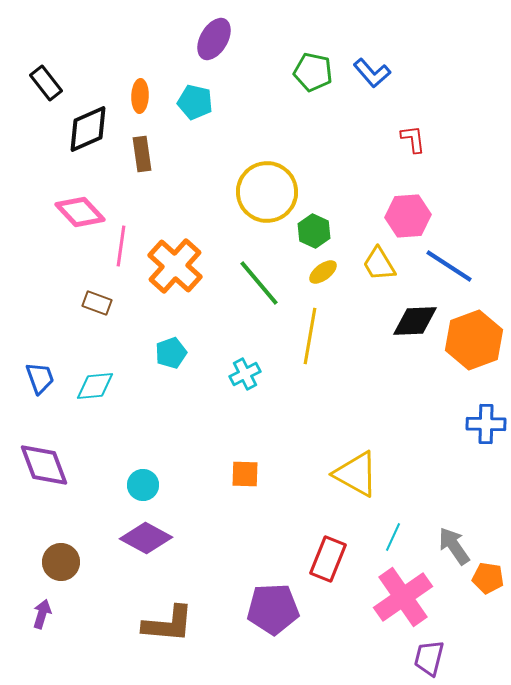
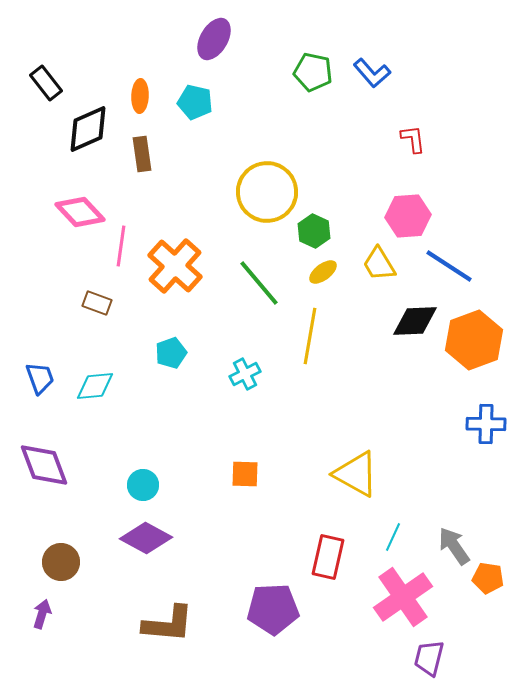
red rectangle at (328, 559): moved 2 px up; rotated 9 degrees counterclockwise
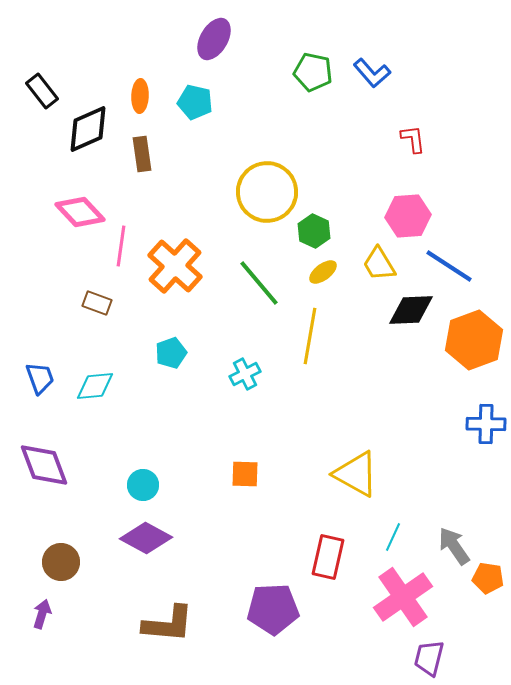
black rectangle at (46, 83): moved 4 px left, 8 px down
black diamond at (415, 321): moved 4 px left, 11 px up
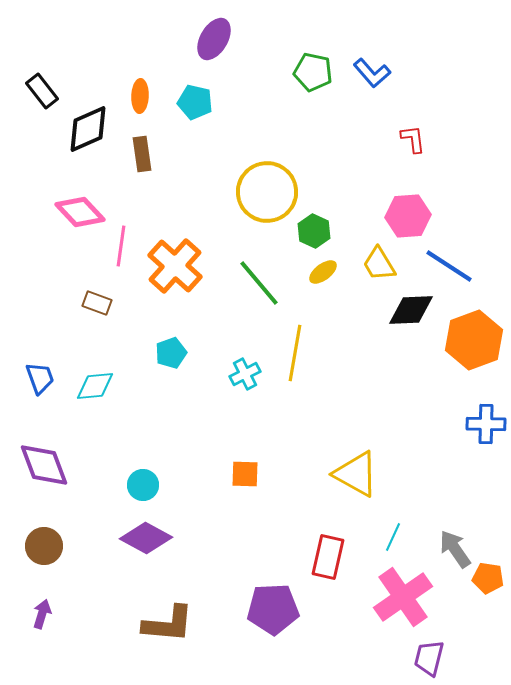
yellow line at (310, 336): moved 15 px left, 17 px down
gray arrow at (454, 546): moved 1 px right, 3 px down
brown circle at (61, 562): moved 17 px left, 16 px up
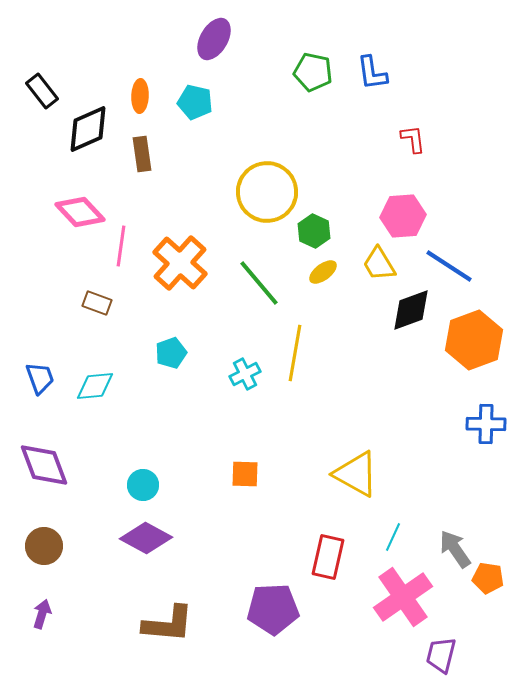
blue L-shape at (372, 73): rotated 33 degrees clockwise
pink hexagon at (408, 216): moved 5 px left
orange cross at (175, 266): moved 5 px right, 3 px up
black diamond at (411, 310): rotated 18 degrees counterclockwise
purple trapezoid at (429, 658): moved 12 px right, 3 px up
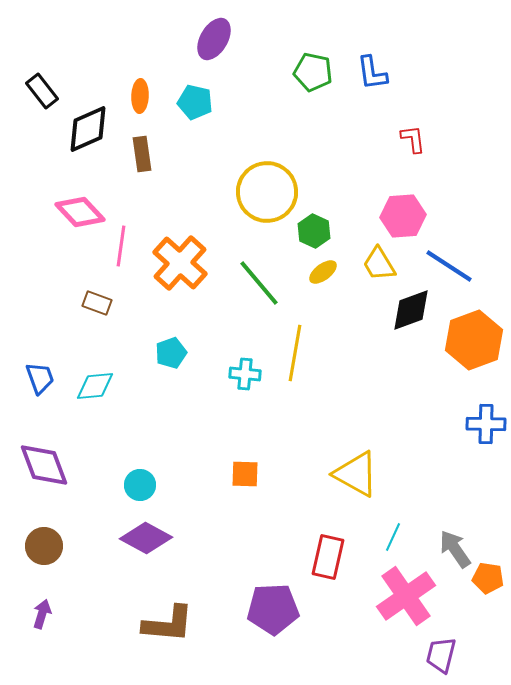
cyan cross at (245, 374): rotated 32 degrees clockwise
cyan circle at (143, 485): moved 3 px left
pink cross at (403, 597): moved 3 px right, 1 px up
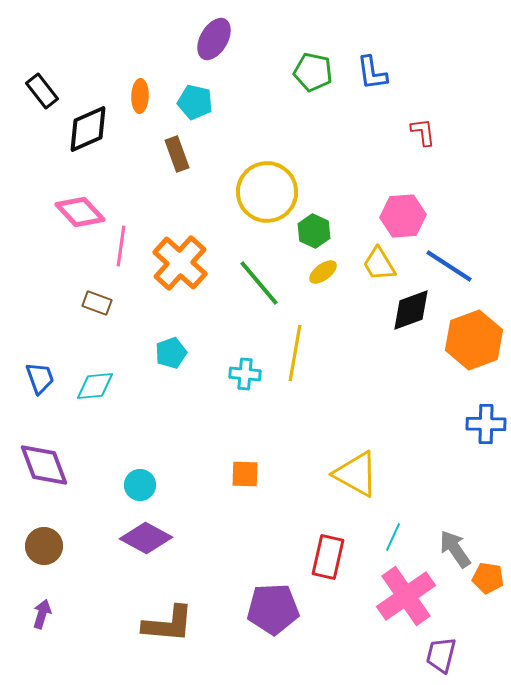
red L-shape at (413, 139): moved 10 px right, 7 px up
brown rectangle at (142, 154): moved 35 px right; rotated 12 degrees counterclockwise
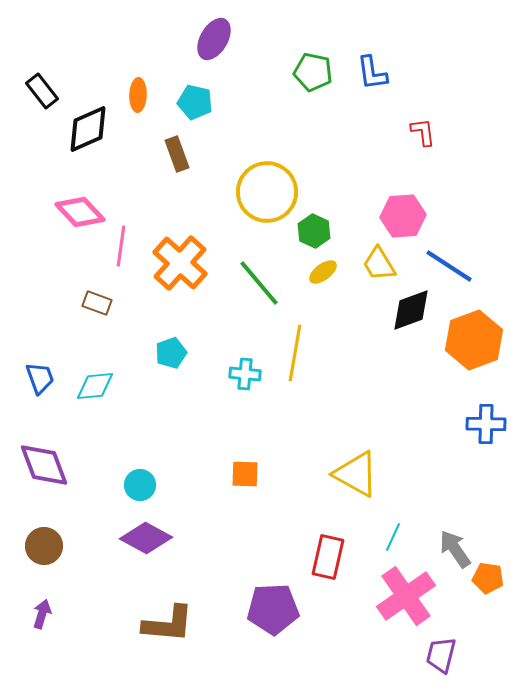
orange ellipse at (140, 96): moved 2 px left, 1 px up
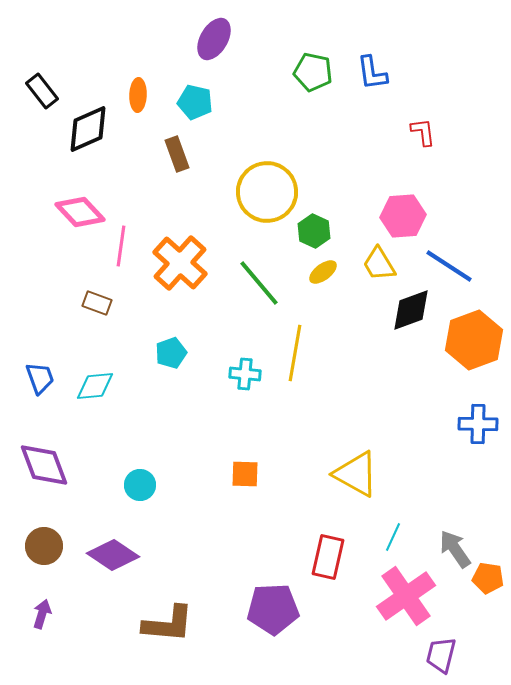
blue cross at (486, 424): moved 8 px left
purple diamond at (146, 538): moved 33 px left, 17 px down; rotated 6 degrees clockwise
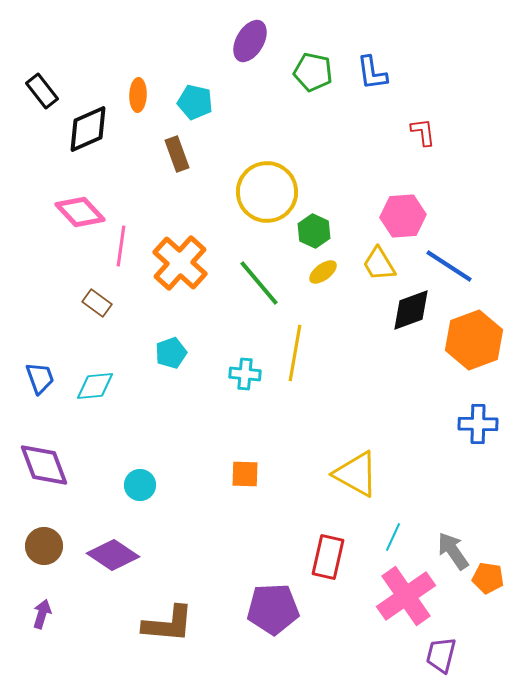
purple ellipse at (214, 39): moved 36 px right, 2 px down
brown rectangle at (97, 303): rotated 16 degrees clockwise
gray arrow at (455, 549): moved 2 px left, 2 px down
